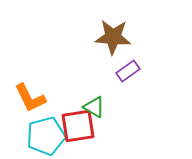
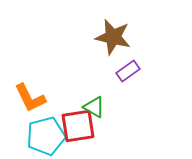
brown star: rotated 9 degrees clockwise
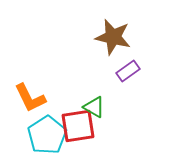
cyan pentagon: moved 1 px right, 1 px up; rotated 18 degrees counterclockwise
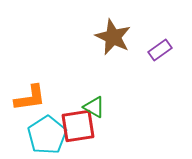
brown star: rotated 12 degrees clockwise
purple rectangle: moved 32 px right, 21 px up
orange L-shape: rotated 72 degrees counterclockwise
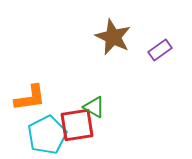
red square: moved 1 px left, 1 px up
cyan pentagon: rotated 6 degrees clockwise
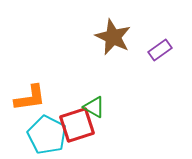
red square: rotated 9 degrees counterclockwise
cyan pentagon: rotated 18 degrees counterclockwise
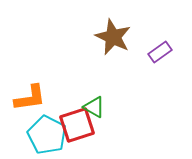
purple rectangle: moved 2 px down
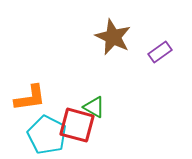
red square: rotated 33 degrees clockwise
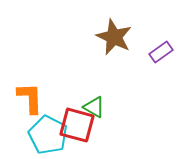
brown star: moved 1 px right
purple rectangle: moved 1 px right
orange L-shape: rotated 84 degrees counterclockwise
cyan pentagon: moved 1 px right
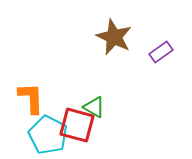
orange L-shape: moved 1 px right
